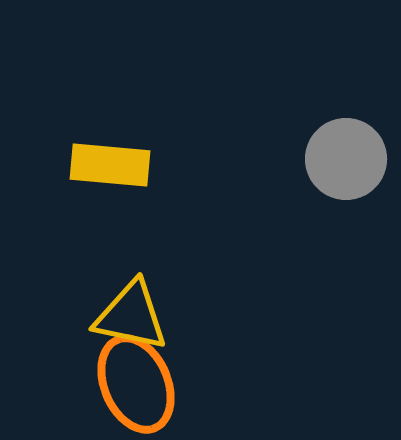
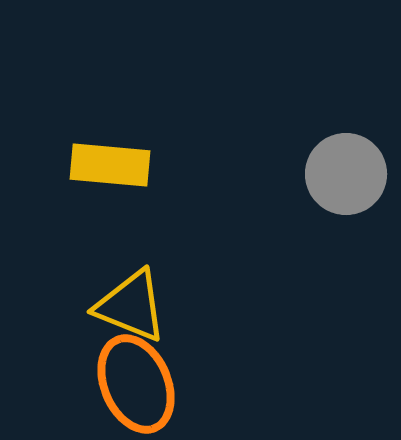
gray circle: moved 15 px down
yellow triangle: moved 10 px up; rotated 10 degrees clockwise
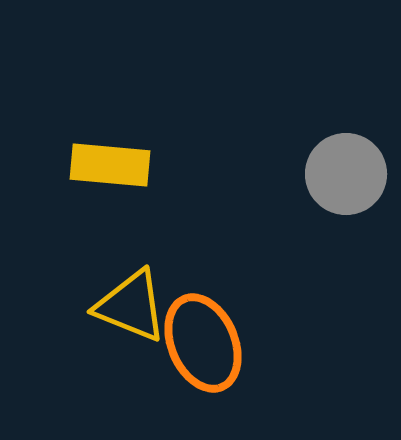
orange ellipse: moved 67 px right, 41 px up
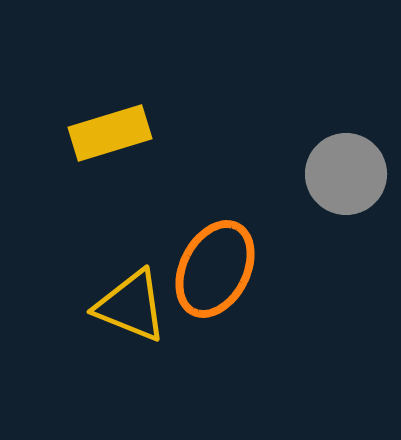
yellow rectangle: moved 32 px up; rotated 22 degrees counterclockwise
orange ellipse: moved 12 px right, 74 px up; rotated 50 degrees clockwise
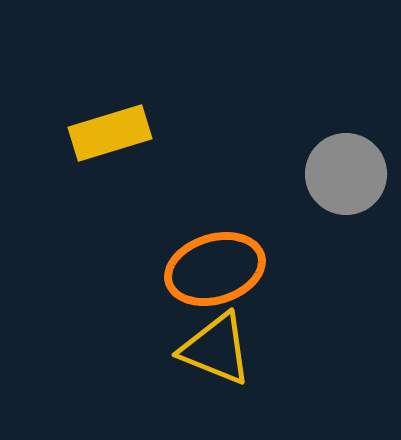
orange ellipse: rotated 46 degrees clockwise
yellow triangle: moved 85 px right, 43 px down
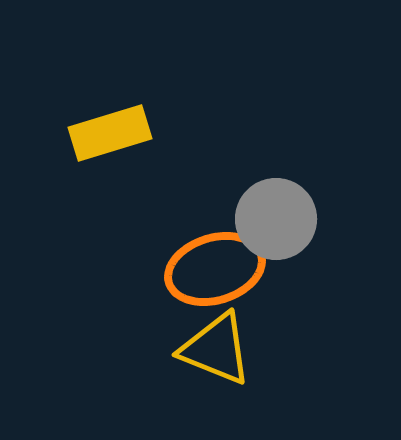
gray circle: moved 70 px left, 45 px down
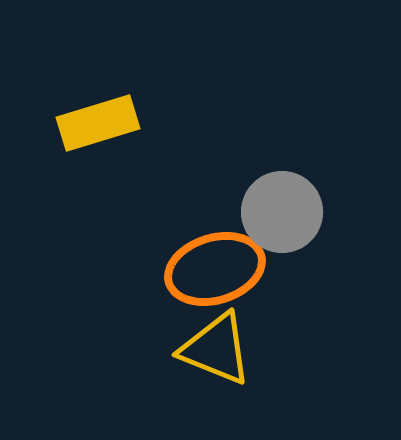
yellow rectangle: moved 12 px left, 10 px up
gray circle: moved 6 px right, 7 px up
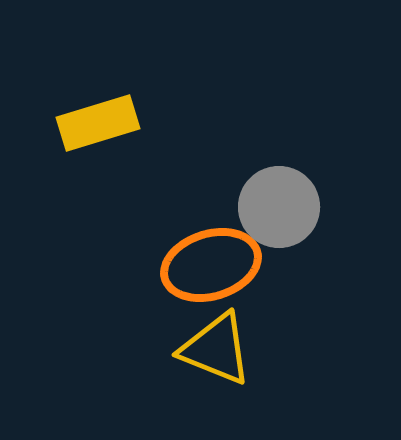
gray circle: moved 3 px left, 5 px up
orange ellipse: moved 4 px left, 4 px up
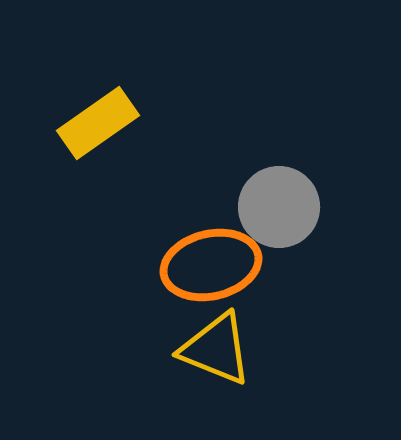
yellow rectangle: rotated 18 degrees counterclockwise
orange ellipse: rotated 4 degrees clockwise
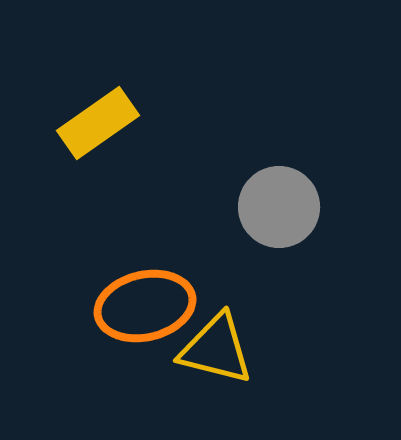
orange ellipse: moved 66 px left, 41 px down
yellow triangle: rotated 8 degrees counterclockwise
